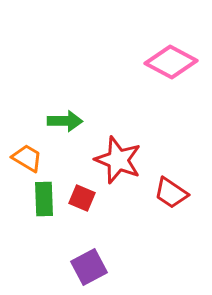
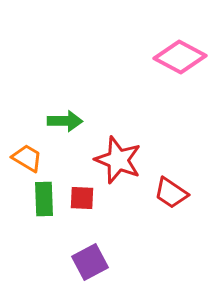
pink diamond: moved 9 px right, 5 px up
red square: rotated 20 degrees counterclockwise
purple square: moved 1 px right, 5 px up
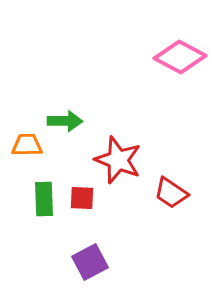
orange trapezoid: moved 13 px up; rotated 32 degrees counterclockwise
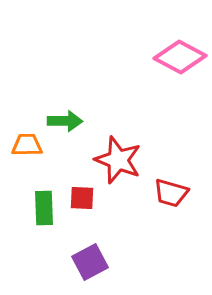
red trapezoid: rotated 18 degrees counterclockwise
green rectangle: moved 9 px down
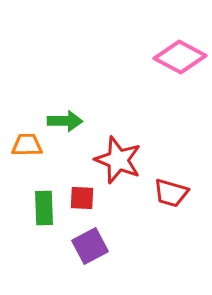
purple square: moved 16 px up
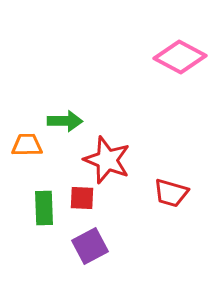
red star: moved 11 px left
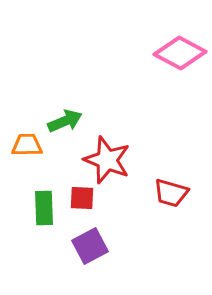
pink diamond: moved 4 px up
green arrow: rotated 24 degrees counterclockwise
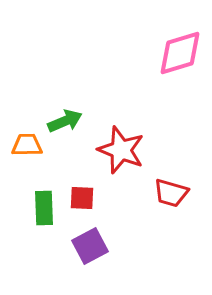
pink diamond: rotated 45 degrees counterclockwise
red star: moved 14 px right, 10 px up
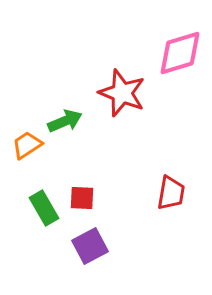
orange trapezoid: rotated 32 degrees counterclockwise
red star: moved 1 px right, 57 px up
red trapezoid: rotated 96 degrees counterclockwise
green rectangle: rotated 28 degrees counterclockwise
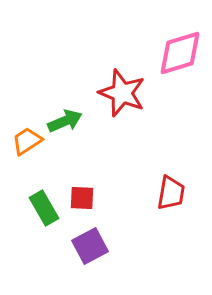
orange trapezoid: moved 4 px up
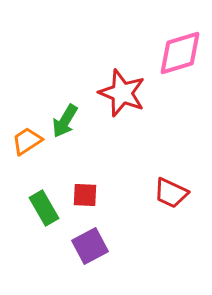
green arrow: rotated 144 degrees clockwise
red trapezoid: rotated 105 degrees clockwise
red square: moved 3 px right, 3 px up
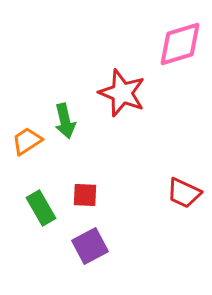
pink diamond: moved 9 px up
green arrow: rotated 44 degrees counterclockwise
red trapezoid: moved 13 px right
green rectangle: moved 3 px left
